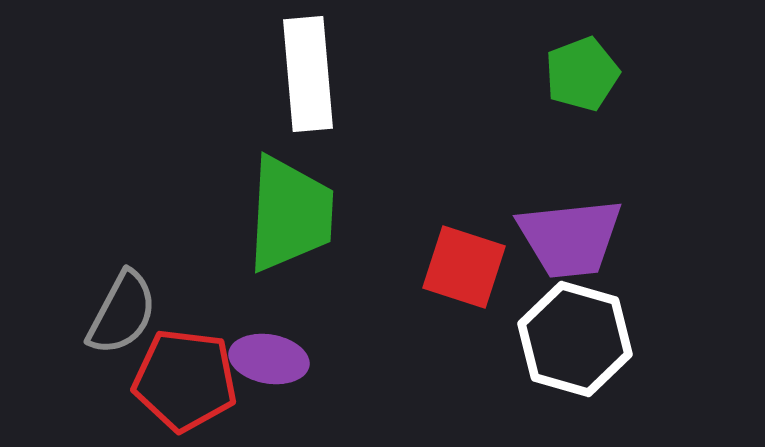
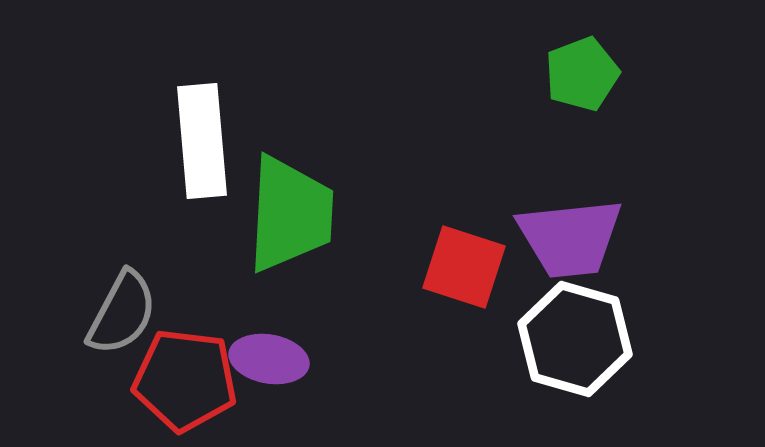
white rectangle: moved 106 px left, 67 px down
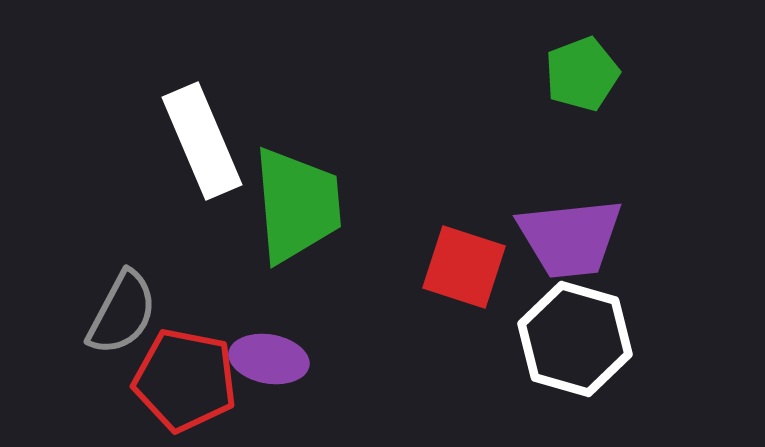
white rectangle: rotated 18 degrees counterclockwise
green trapezoid: moved 7 px right, 9 px up; rotated 8 degrees counterclockwise
red pentagon: rotated 4 degrees clockwise
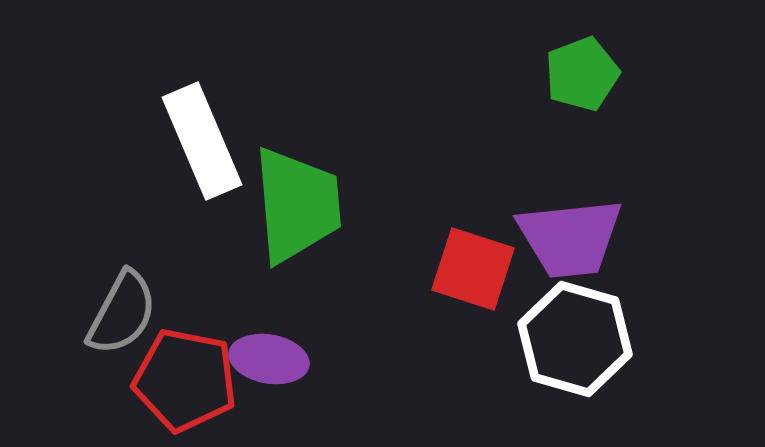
red square: moved 9 px right, 2 px down
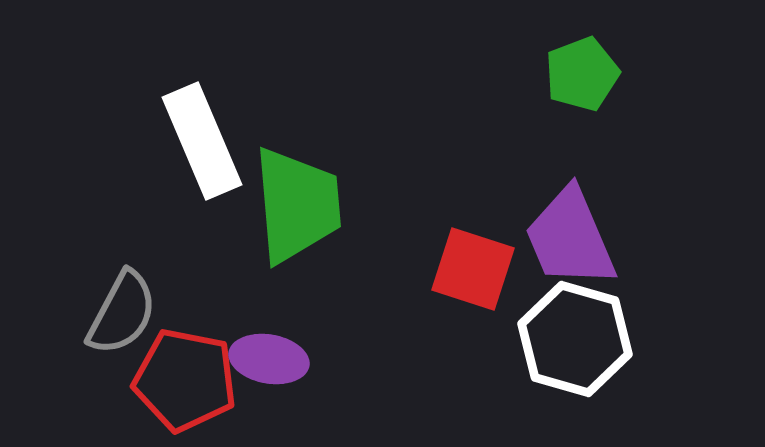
purple trapezoid: rotated 73 degrees clockwise
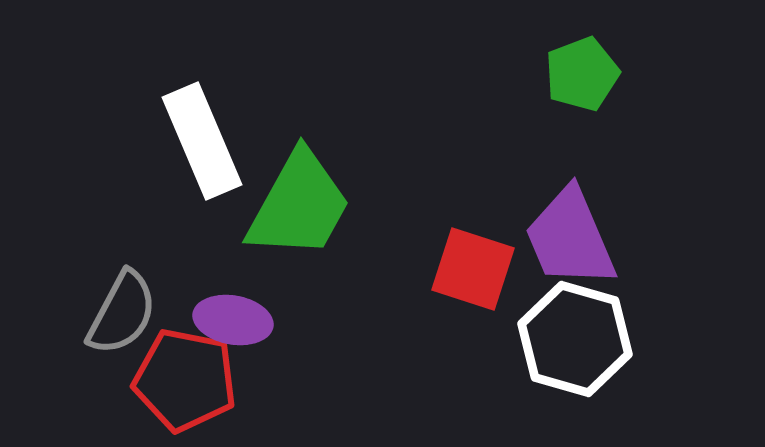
green trapezoid: moved 2 px right; rotated 34 degrees clockwise
purple ellipse: moved 36 px left, 39 px up
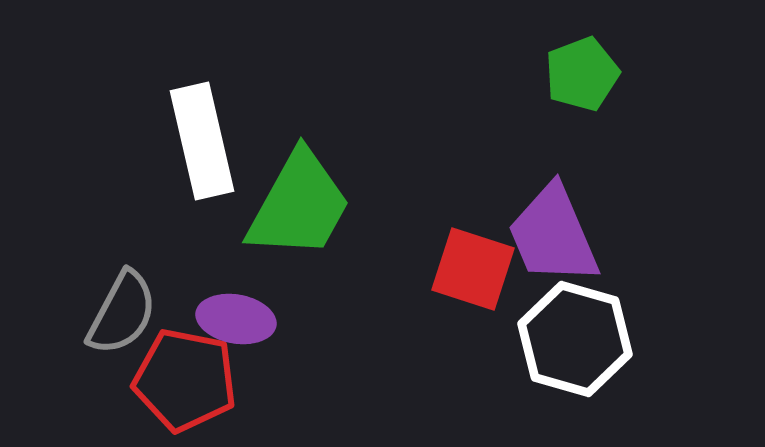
white rectangle: rotated 10 degrees clockwise
purple trapezoid: moved 17 px left, 3 px up
purple ellipse: moved 3 px right, 1 px up
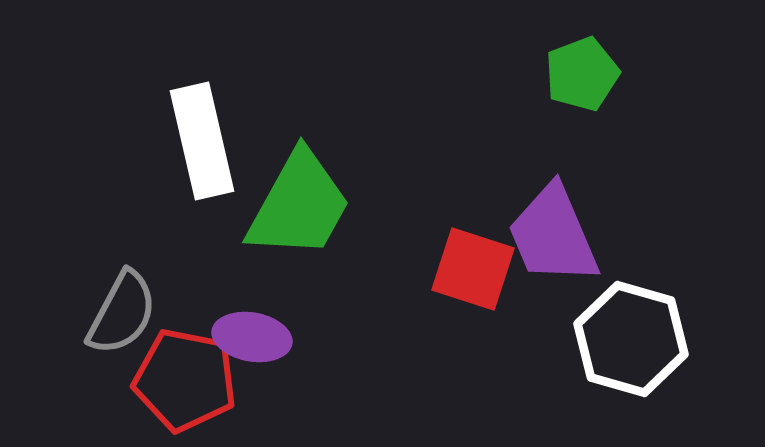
purple ellipse: moved 16 px right, 18 px down
white hexagon: moved 56 px right
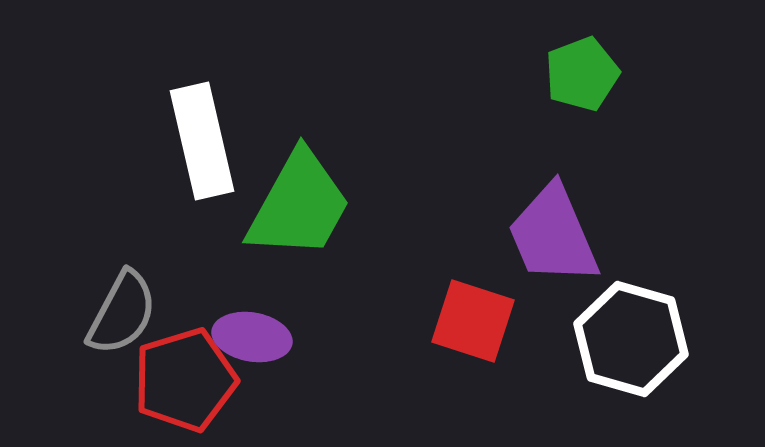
red square: moved 52 px down
red pentagon: rotated 28 degrees counterclockwise
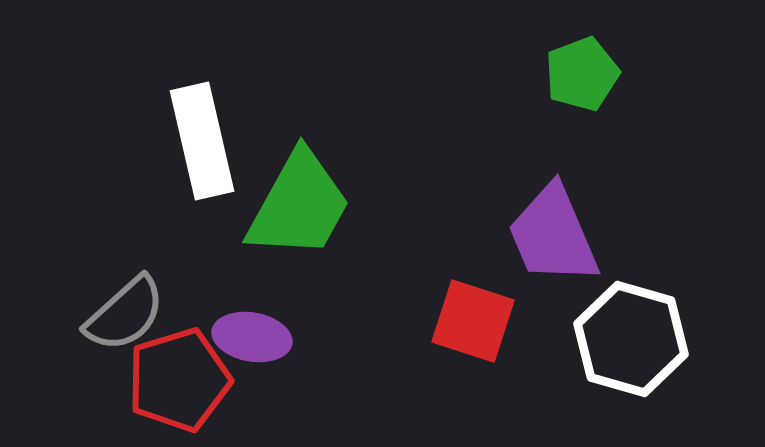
gray semicircle: moved 3 px right, 1 px down; rotated 20 degrees clockwise
red pentagon: moved 6 px left
